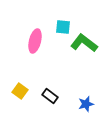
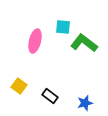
yellow square: moved 1 px left, 5 px up
blue star: moved 1 px left, 1 px up
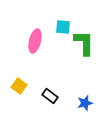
green L-shape: rotated 52 degrees clockwise
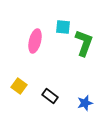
green L-shape: rotated 20 degrees clockwise
